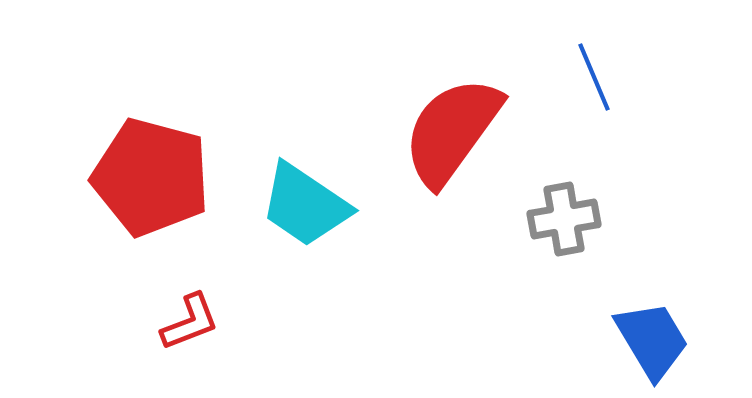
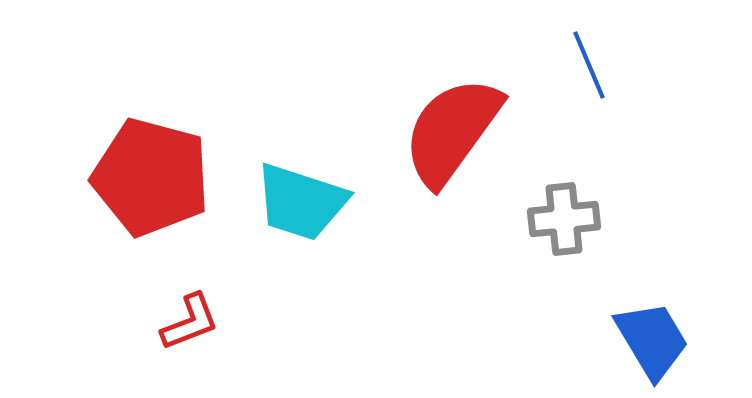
blue line: moved 5 px left, 12 px up
cyan trapezoid: moved 4 px left, 3 px up; rotated 16 degrees counterclockwise
gray cross: rotated 4 degrees clockwise
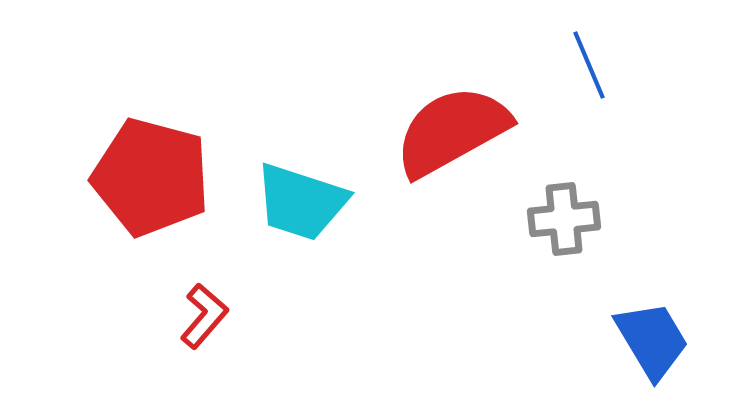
red semicircle: rotated 25 degrees clockwise
red L-shape: moved 14 px right, 6 px up; rotated 28 degrees counterclockwise
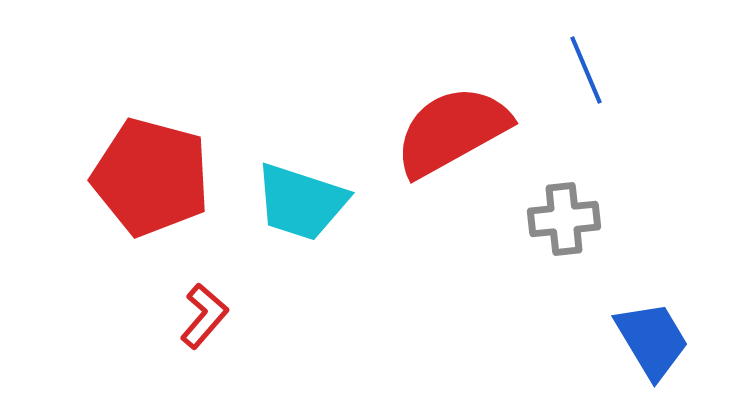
blue line: moved 3 px left, 5 px down
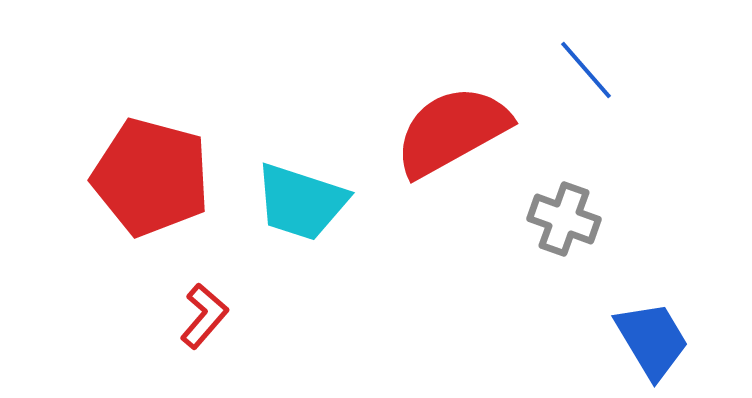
blue line: rotated 18 degrees counterclockwise
gray cross: rotated 26 degrees clockwise
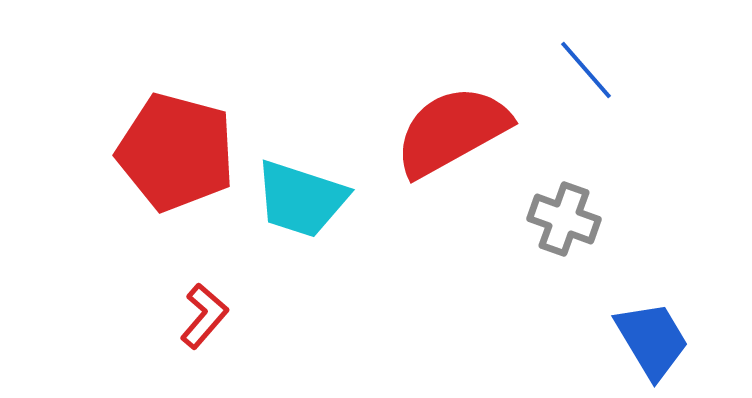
red pentagon: moved 25 px right, 25 px up
cyan trapezoid: moved 3 px up
